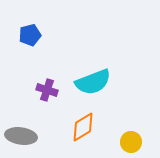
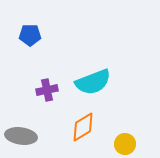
blue pentagon: rotated 15 degrees clockwise
purple cross: rotated 30 degrees counterclockwise
yellow circle: moved 6 px left, 2 px down
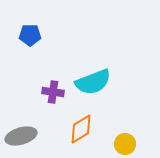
purple cross: moved 6 px right, 2 px down; rotated 20 degrees clockwise
orange diamond: moved 2 px left, 2 px down
gray ellipse: rotated 24 degrees counterclockwise
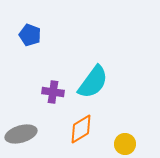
blue pentagon: rotated 20 degrees clockwise
cyan semicircle: rotated 33 degrees counterclockwise
gray ellipse: moved 2 px up
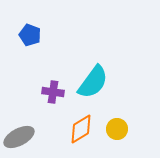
gray ellipse: moved 2 px left, 3 px down; rotated 12 degrees counterclockwise
yellow circle: moved 8 px left, 15 px up
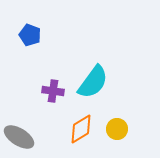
purple cross: moved 1 px up
gray ellipse: rotated 60 degrees clockwise
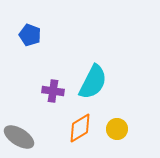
cyan semicircle: rotated 9 degrees counterclockwise
orange diamond: moved 1 px left, 1 px up
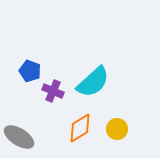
blue pentagon: moved 36 px down
cyan semicircle: rotated 21 degrees clockwise
purple cross: rotated 15 degrees clockwise
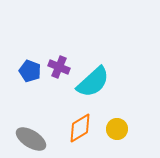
purple cross: moved 6 px right, 24 px up
gray ellipse: moved 12 px right, 2 px down
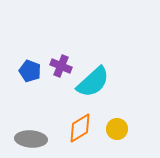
purple cross: moved 2 px right, 1 px up
gray ellipse: rotated 28 degrees counterclockwise
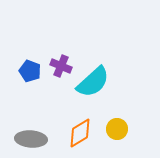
orange diamond: moved 5 px down
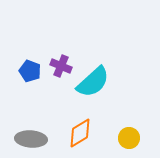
yellow circle: moved 12 px right, 9 px down
